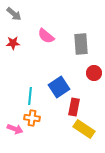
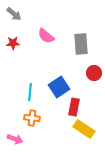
cyan line: moved 4 px up
pink arrow: moved 10 px down
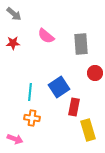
red circle: moved 1 px right
yellow rectangle: moved 4 px right, 1 px down; rotated 40 degrees clockwise
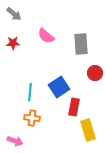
pink arrow: moved 2 px down
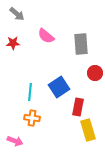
gray arrow: moved 3 px right
red rectangle: moved 4 px right
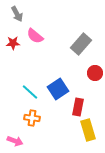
gray arrow: rotated 21 degrees clockwise
pink semicircle: moved 11 px left
gray rectangle: rotated 45 degrees clockwise
blue square: moved 1 px left, 2 px down
cyan line: rotated 54 degrees counterclockwise
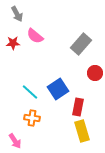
yellow rectangle: moved 6 px left, 1 px down
pink arrow: rotated 35 degrees clockwise
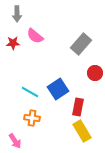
gray arrow: rotated 28 degrees clockwise
cyan line: rotated 12 degrees counterclockwise
yellow rectangle: rotated 15 degrees counterclockwise
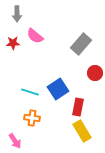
cyan line: rotated 12 degrees counterclockwise
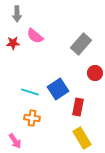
yellow rectangle: moved 7 px down
